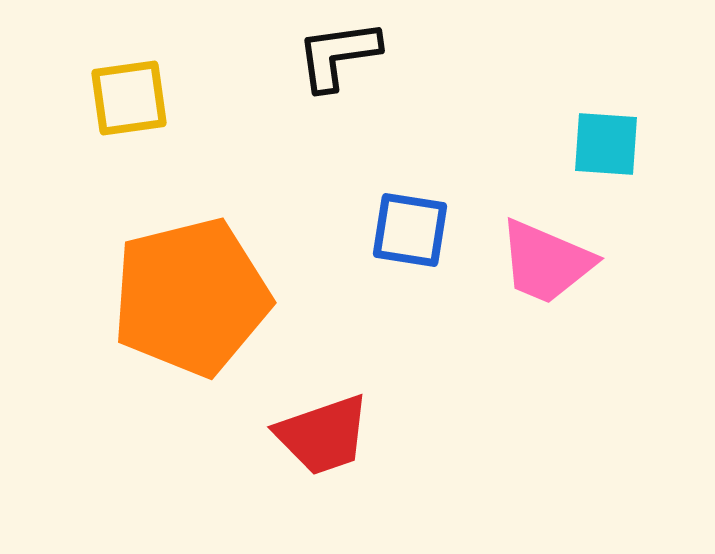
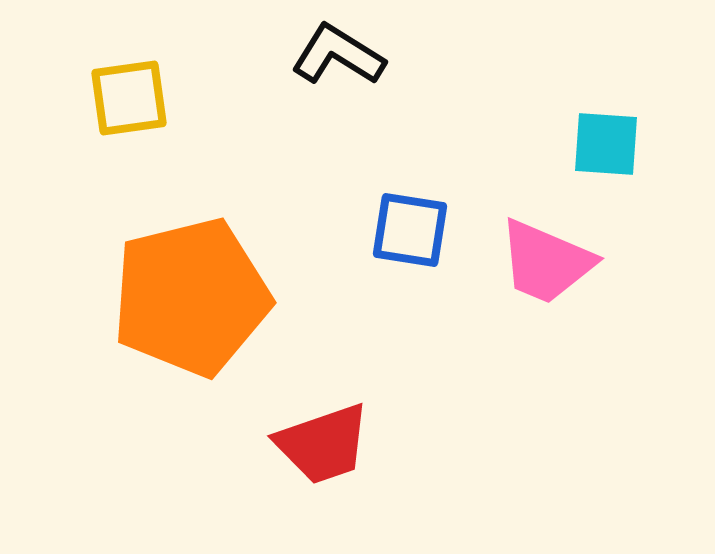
black L-shape: rotated 40 degrees clockwise
red trapezoid: moved 9 px down
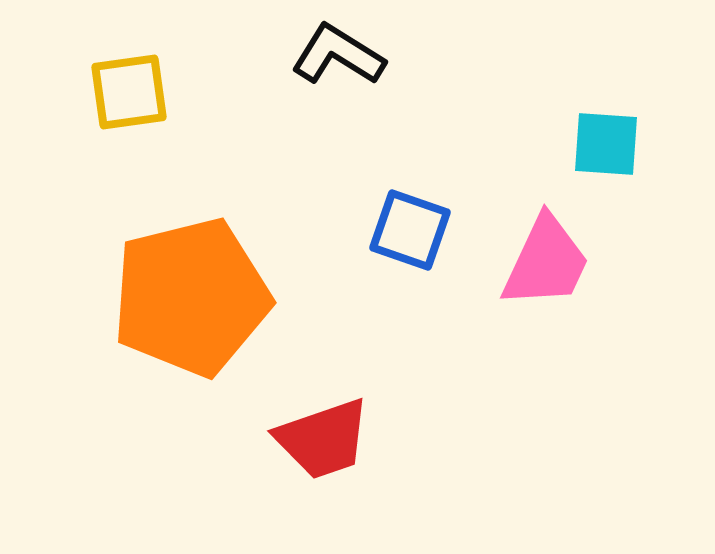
yellow square: moved 6 px up
blue square: rotated 10 degrees clockwise
pink trapezoid: rotated 88 degrees counterclockwise
red trapezoid: moved 5 px up
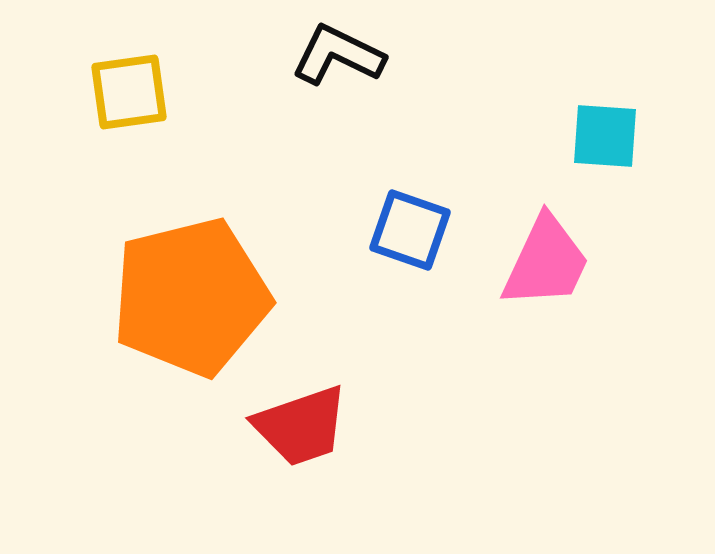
black L-shape: rotated 6 degrees counterclockwise
cyan square: moved 1 px left, 8 px up
red trapezoid: moved 22 px left, 13 px up
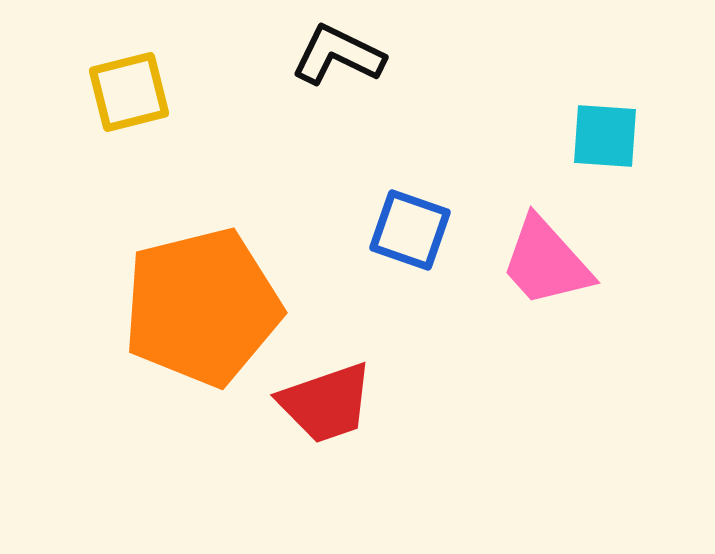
yellow square: rotated 6 degrees counterclockwise
pink trapezoid: rotated 113 degrees clockwise
orange pentagon: moved 11 px right, 10 px down
red trapezoid: moved 25 px right, 23 px up
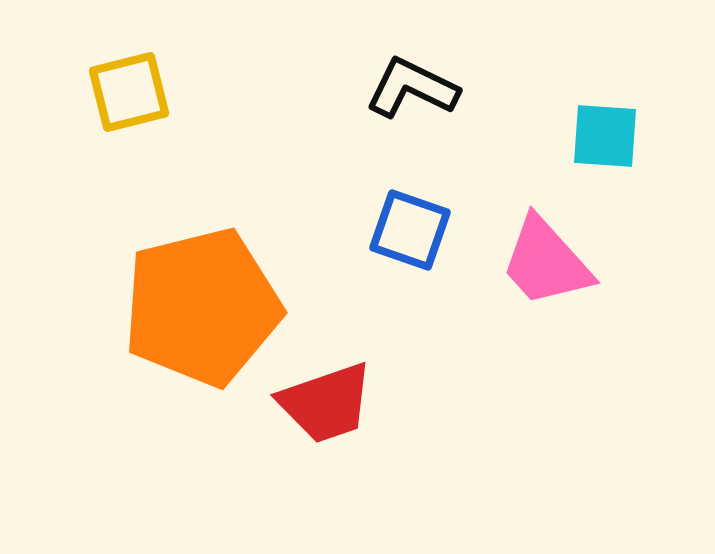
black L-shape: moved 74 px right, 33 px down
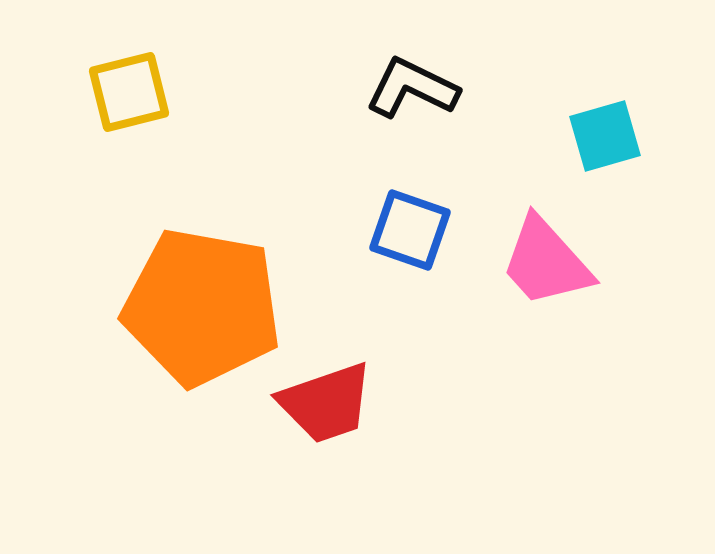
cyan square: rotated 20 degrees counterclockwise
orange pentagon: rotated 24 degrees clockwise
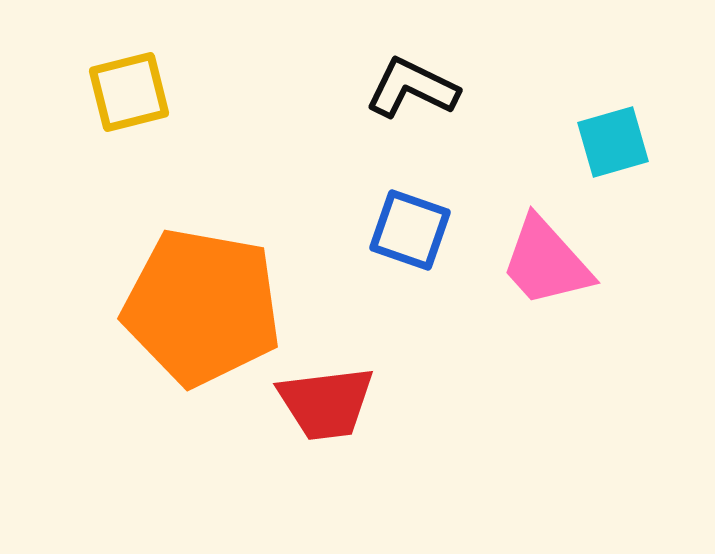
cyan square: moved 8 px right, 6 px down
red trapezoid: rotated 12 degrees clockwise
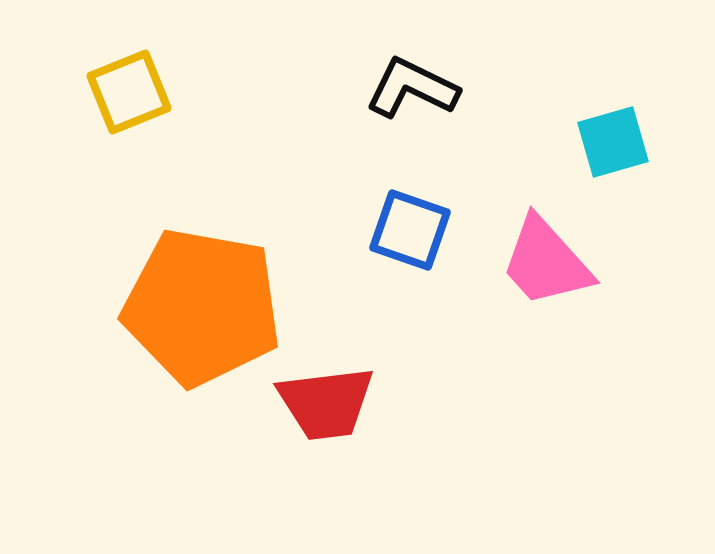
yellow square: rotated 8 degrees counterclockwise
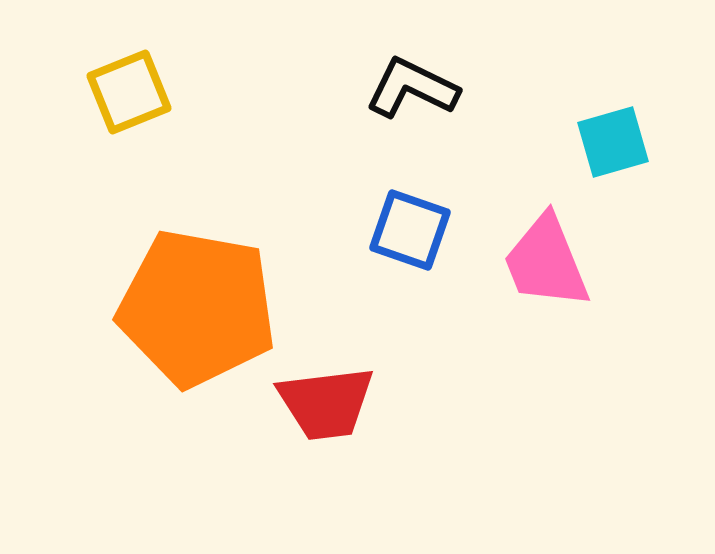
pink trapezoid: rotated 20 degrees clockwise
orange pentagon: moved 5 px left, 1 px down
